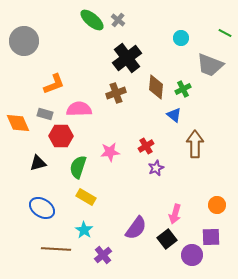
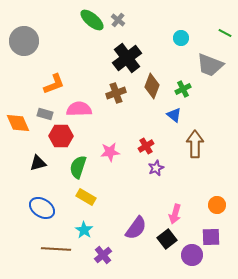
brown diamond: moved 4 px left, 1 px up; rotated 15 degrees clockwise
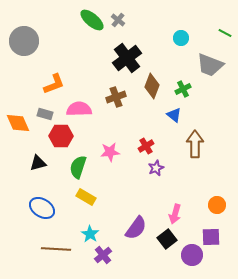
brown cross: moved 4 px down
cyan star: moved 6 px right, 4 px down
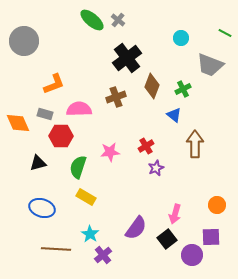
blue ellipse: rotated 15 degrees counterclockwise
